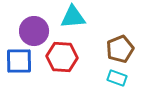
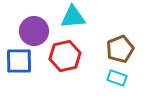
red hexagon: moved 3 px right, 1 px up; rotated 16 degrees counterclockwise
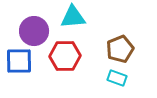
red hexagon: rotated 12 degrees clockwise
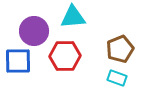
blue square: moved 1 px left
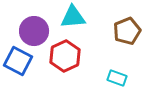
brown pentagon: moved 7 px right, 18 px up
red hexagon: rotated 24 degrees counterclockwise
blue square: rotated 28 degrees clockwise
